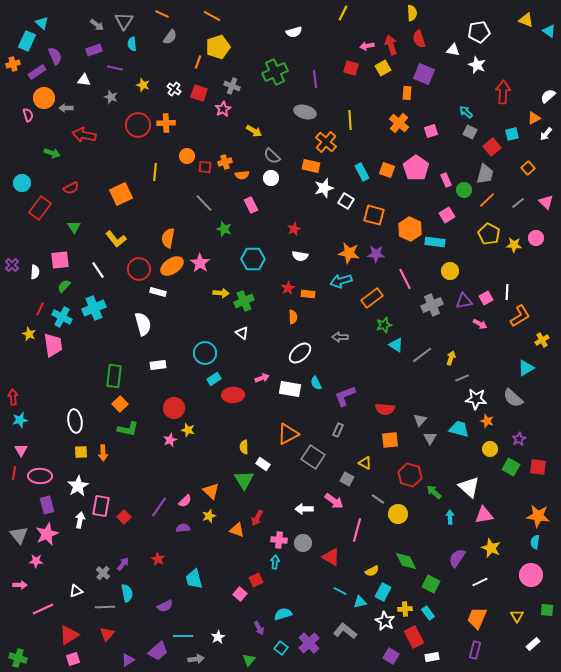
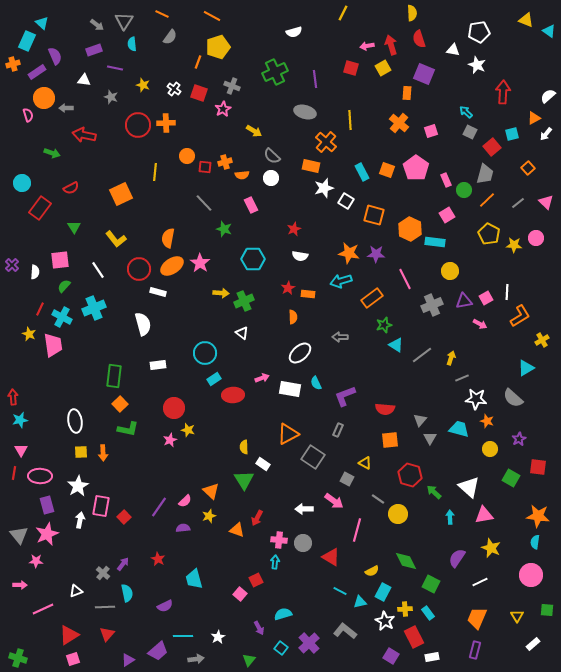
green square at (511, 467): moved 11 px down
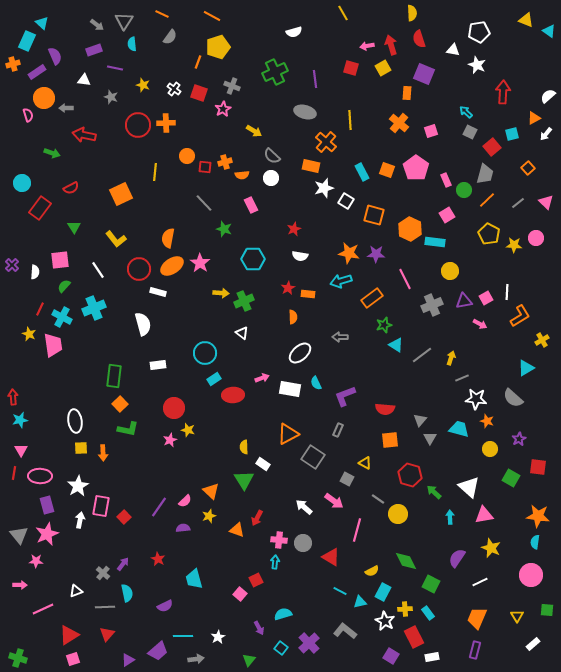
yellow line at (343, 13): rotated 56 degrees counterclockwise
yellow square at (81, 452): moved 4 px up
white arrow at (304, 509): moved 2 px up; rotated 42 degrees clockwise
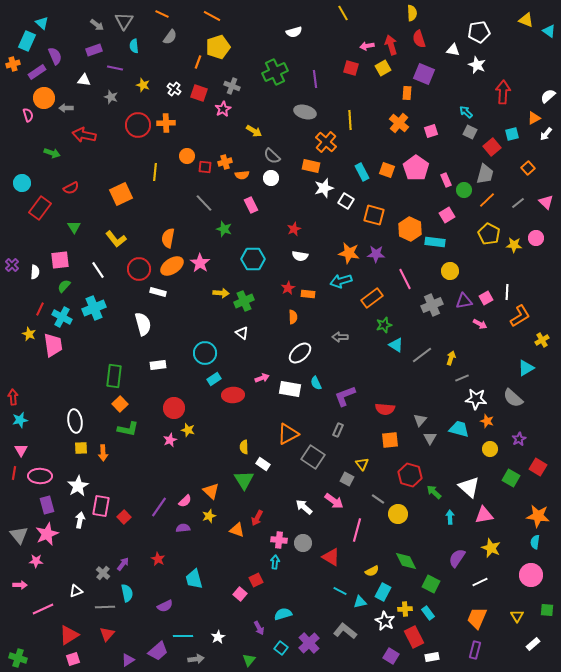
cyan semicircle at (132, 44): moved 2 px right, 2 px down
yellow triangle at (365, 463): moved 3 px left, 1 px down; rotated 24 degrees clockwise
red square at (538, 467): rotated 24 degrees clockwise
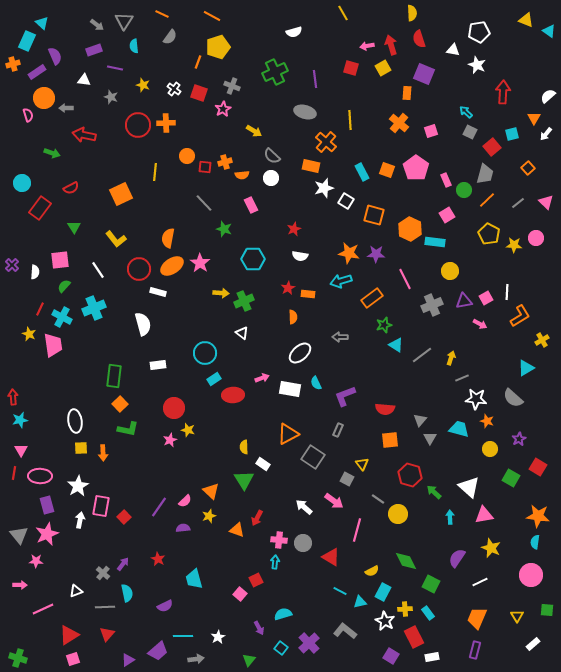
orange triangle at (534, 118): rotated 32 degrees counterclockwise
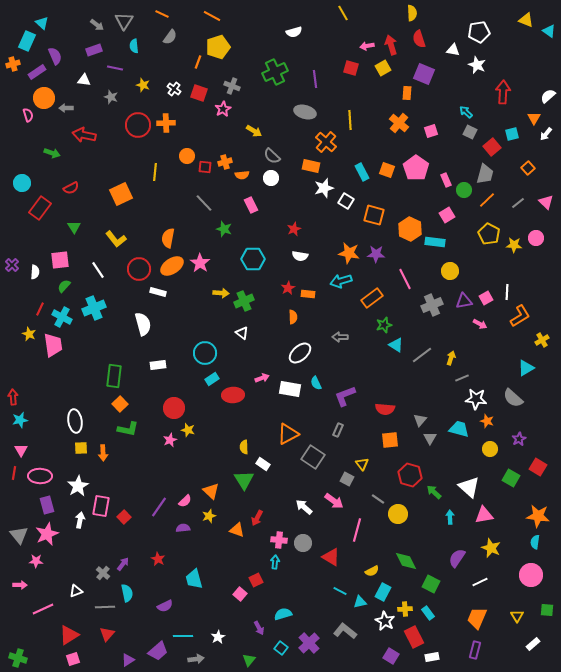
cyan rectangle at (214, 379): moved 2 px left
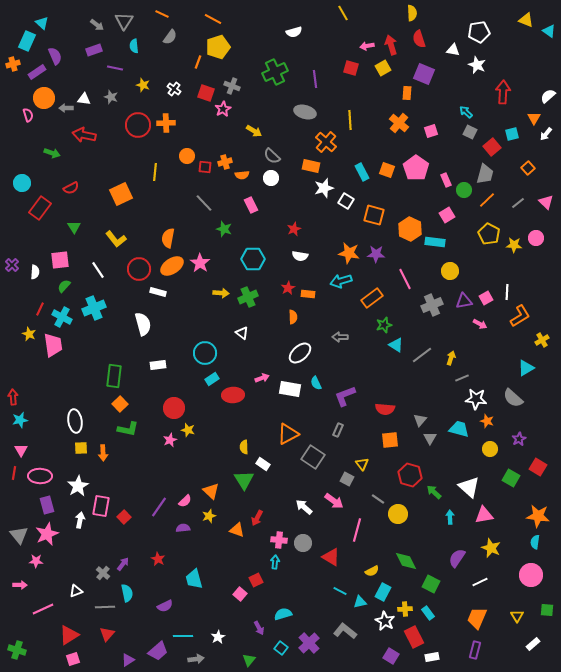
orange line at (212, 16): moved 1 px right, 3 px down
white triangle at (84, 80): moved 19 px down
red square at (199, 93): moved 7 px right
green cross at (244, 301): moved 4 px right, 4 px up
green cross at (18, 658): moved 1 px left, 8 px up
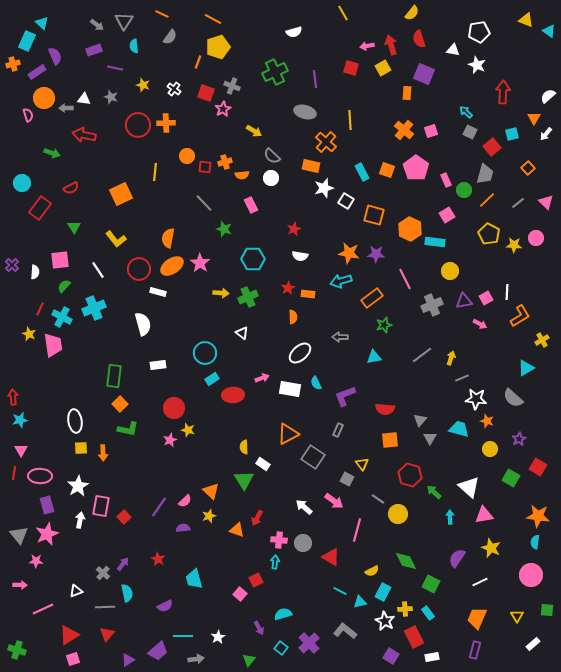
yellow semicircle at (412, 13): rotated 42 degrees clockwise
orange cross at (399, 123): moved 5 px right, 7 px down
cyan triangle at (396, 345): moved 22 px left, 12 px down; rotated 42 degrees counterclockwise
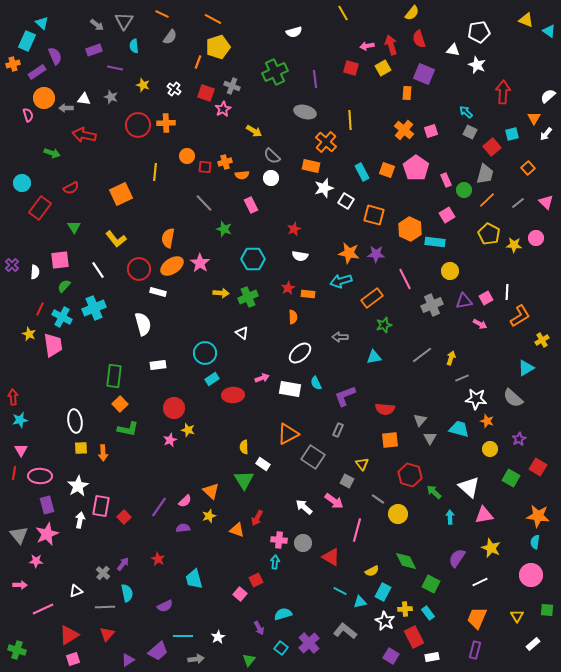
gray square at (347, 479): moved 2 px down
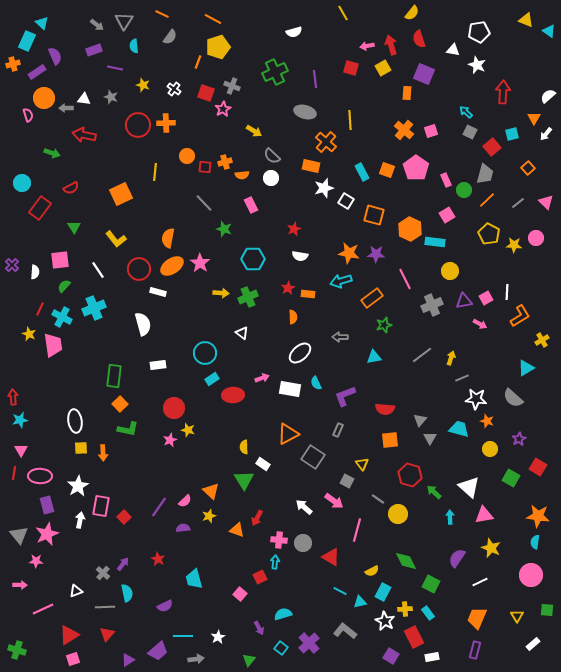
red square at (256, 580): moved 4 px right, 3 px up
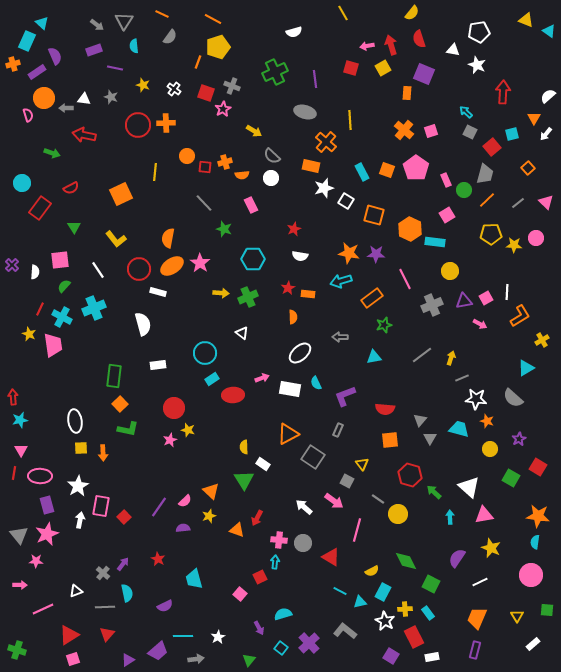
yellow pentagon at (489, 234): moved 2 px right; rotated 30 degrees counterclockwise
